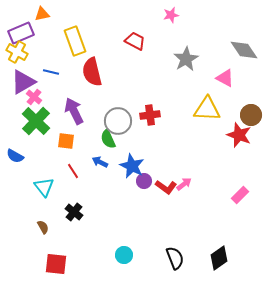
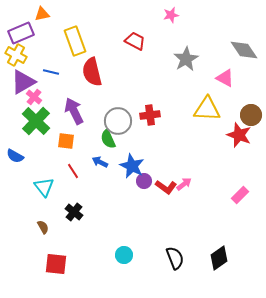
yellow cross: moved 1 px left, 3 px down
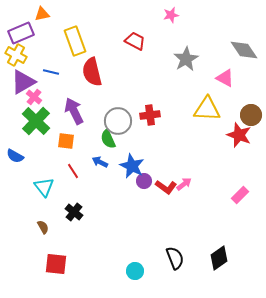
cyan circle: moved 11 px right, 16 px down
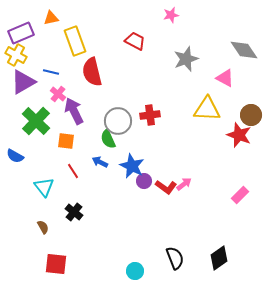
orange triangle: moved 9 px right, 4 px down
gray star: rotated 10 degrees clockwise
pink cross: moved 24 px right, 3 px up
